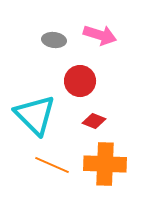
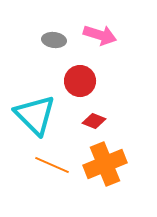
orange cross: rotated 24 degrees counterclockwise
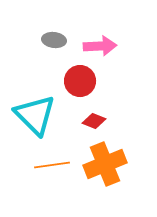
pink arrow: moved 11 px down; rotated 20 degrees counterclockwise
orange line: rotated 32 degrees counterclockwise
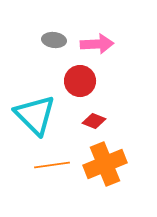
pink arrow: moved 3 px left, 2 px up
